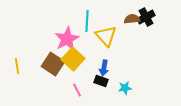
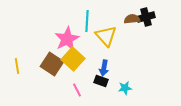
black cross: rotated 12 degrees clockwise
brown square: moved 1 px left
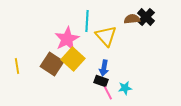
black cross: rotated 30 degrees counterclockwise
pink line: moved 31 px right, 3 px down
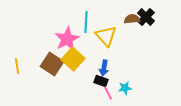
cyan line: moved 1 px left, 1 px down
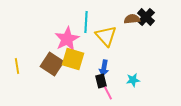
yellow square: rotated 25 degrees counterclockwise
black rectangle: rotated 56 degrees clockwise
cyan star: moved 8 px right, 8 px up
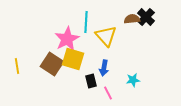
black rectangle: moved 10 px left
